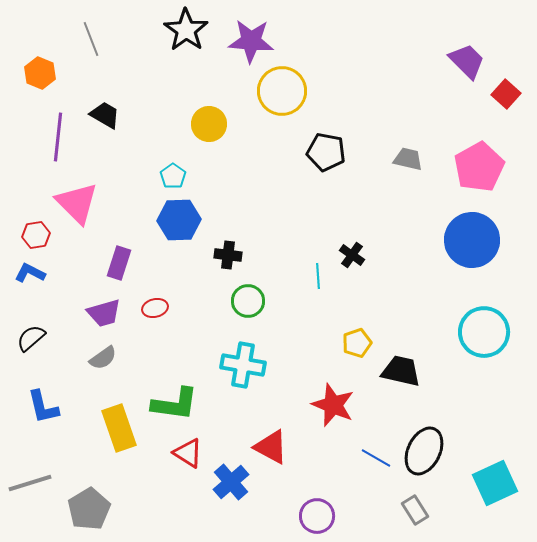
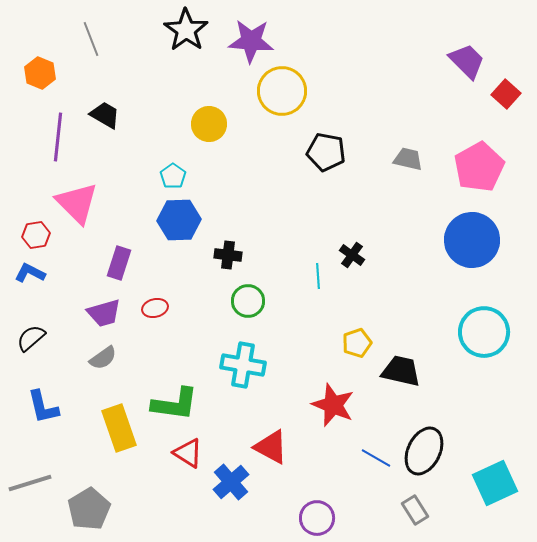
purple circle at (317, 516): moved 2 px down
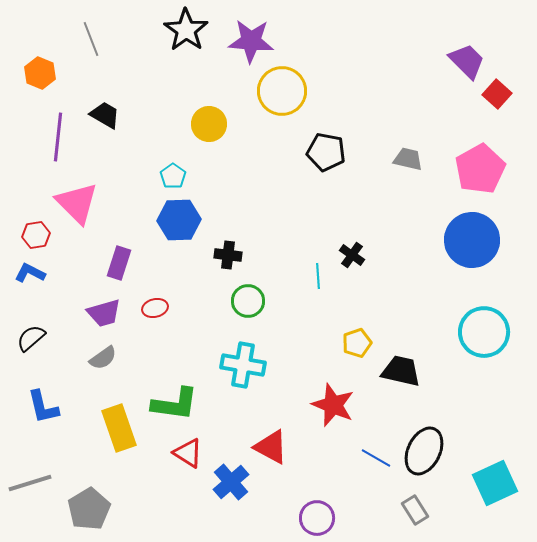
red square at (506, 94): moved 9 px left
pink pentagon at (479, 167): moved 1 px right, 2 px down
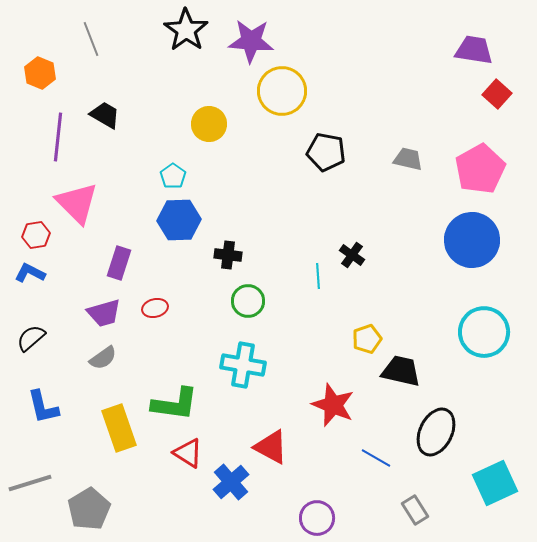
purple trapezoid at (467, 61): moved 7 px right, 11 px up; rotated 36 degrees counterclockwise
yellow pentagon at (357, 343): moved 10 px right, 4 px up
black ellipse at (424, 451): moved 12 px right, 19 px up
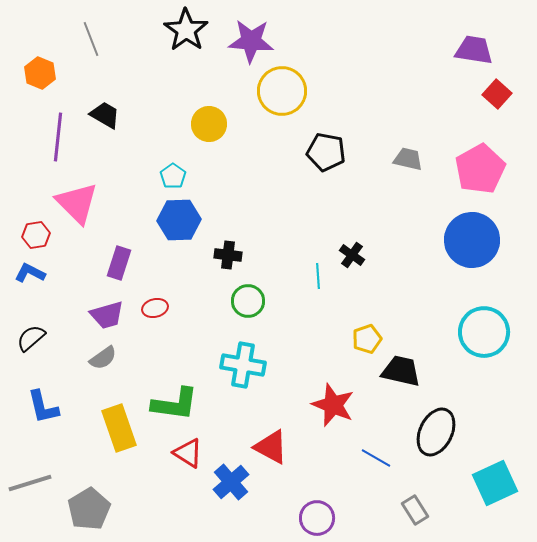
purple trapezoid at (104, 313): moved 3 px right, 2 px down
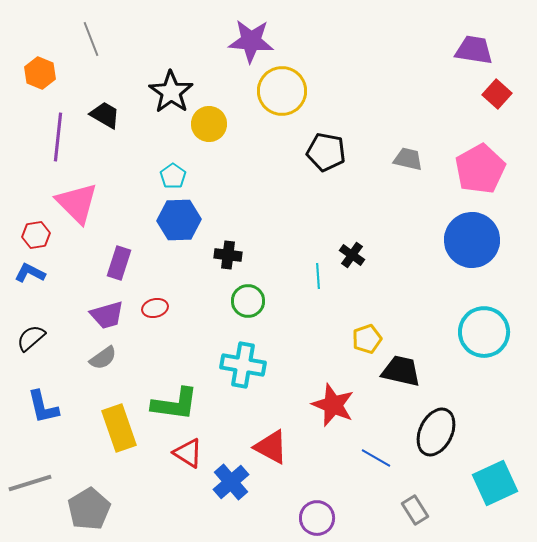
black star at (186, 30): moved 15 px left, 62 px down
